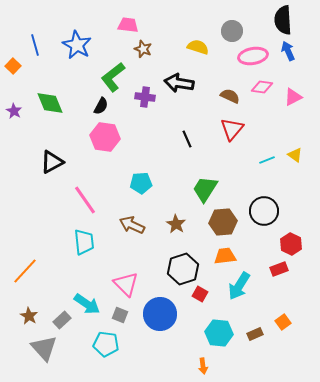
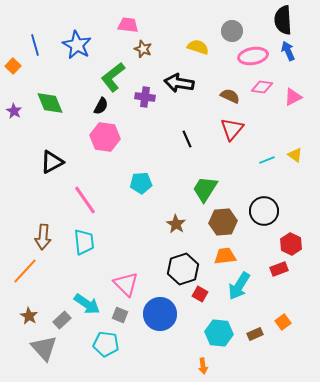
brown arrow at (132, 225): moved 89 px left, 12 px down; rotated 110 degrees counterclockwise
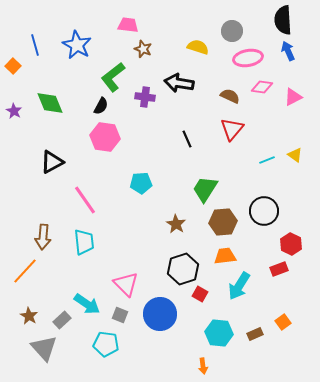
pink ellipse at (253, 56): moved 5 px left, 2 px down
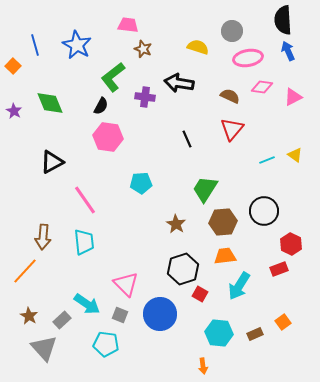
pink hexagon at (105, 137): moved 3 px right
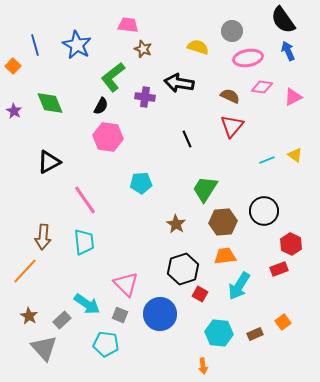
black semicircle at (283, 20): rotated 32 degrees counterclockwise
red triangle at (232, 129): moved 3 px up
black triangle at (52, 162): moved 3 px left
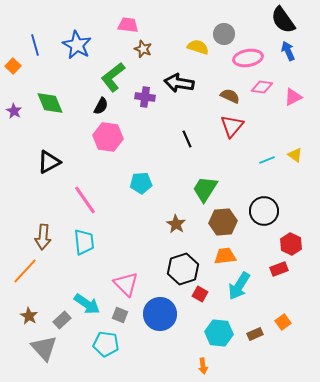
gray circle at (232, 31): moved 8 px left, 3 px down
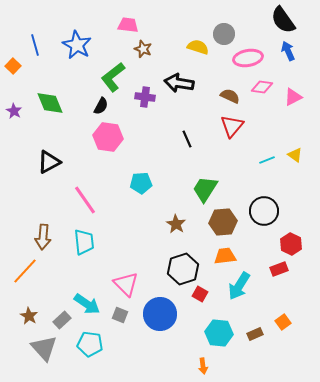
cyan pentagon at (106, 344): moved 16 px left
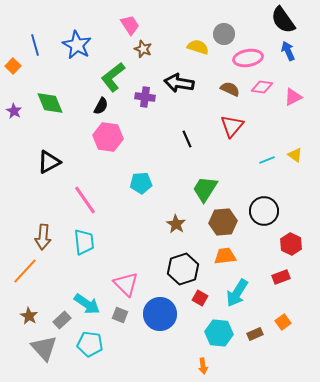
pink trapezoid at (128, 25): moved 2 px right; rotated 50 degrees clockwise
brown semicircle at (230, 96): moved 7 px up
red rectangle at (279, 269): moved 2 px right, 8 px down
cyan arrow at (239, 286): moved 2 px left, 7 px down
red square at (200, 294): moved 4 px down
